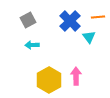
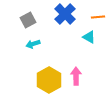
blue cross: moved 5 px left, 7 px up
cyan triangle: rotated 24 degrees counterclockwise
cyan arrow: moved 1 px right, 1 px up; rotated 16 degrees counterclockwise
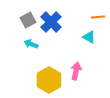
blue cross: moved 14 px left, 8 px down
cyan arrow: moved 2 px left; rotated 40 degrees clockwise
pink arrow: moved 5 px up; rotated 12 degrees clockwise
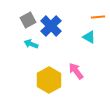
blue cross: moved 4 px down
pink arrow: rotated 48 degrees counterclockwise
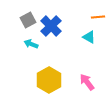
pink arrow: moved 11 px right, 11 px down
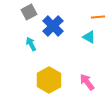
gray square: moved 1 px right, 8 px up
blue cross: moved 2 px right
cyan arrow: rotated 40 degrees clockwise
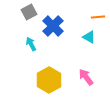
pink arrow: moved 1 px left, 5 px up
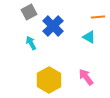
cyan arrow: moved 1 px up
